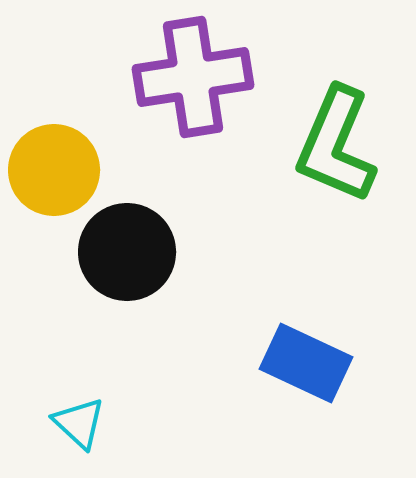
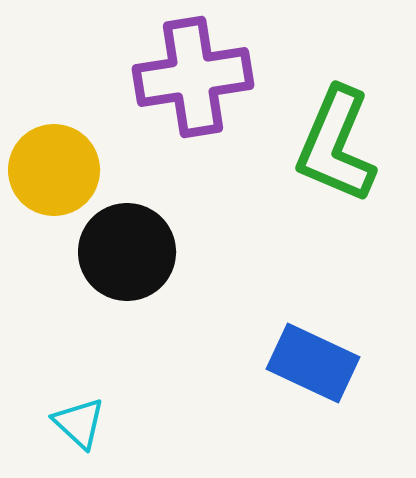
blue rectangle: moved 7 px right
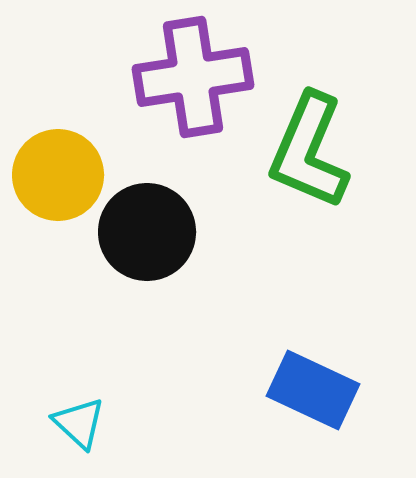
green L-shape: moved 27 px left, 6 px down
yellow circle: moved 4 px right, 5 px down
black circle: moved 20 px right, 20 px up
blue rectangle: moved 27 px down
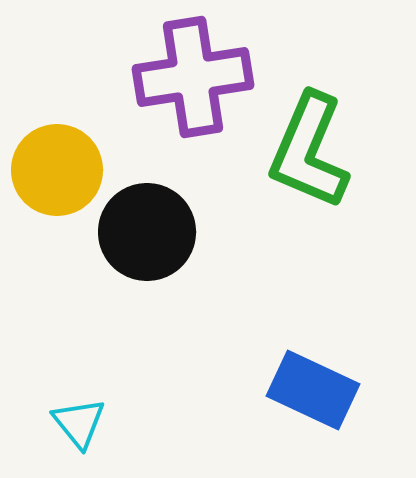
yellow circle: moved 1 px left, 5 px up
cyan triangle: rotated 8 degrees clockwise
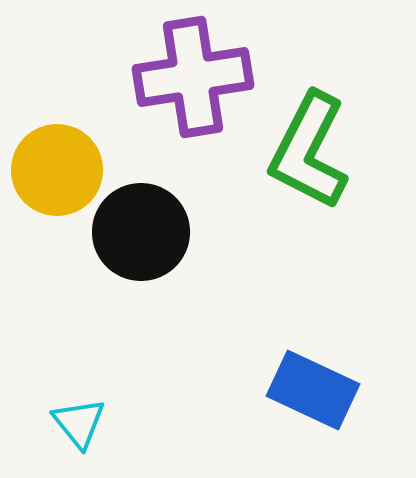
green L-shape: rotated 4 degrees clockwise
black circle: moved 6 px left
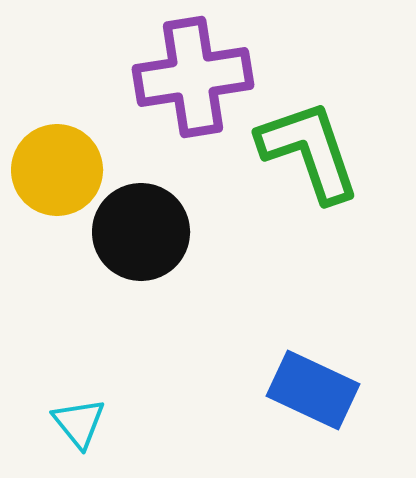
green L-shape: rotated 134 degrees clockwise
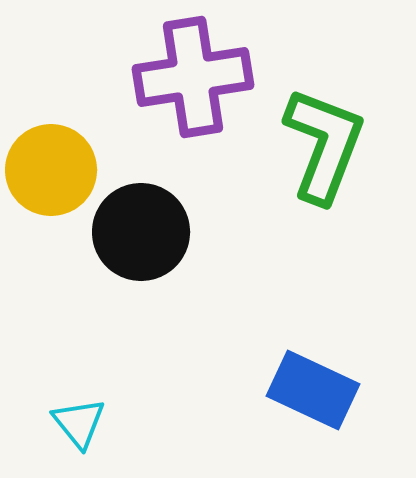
green L-shape: moved 15 px right, 6 px up; rotated 40 degrees clockwise
yellow circle: moved 6 px left
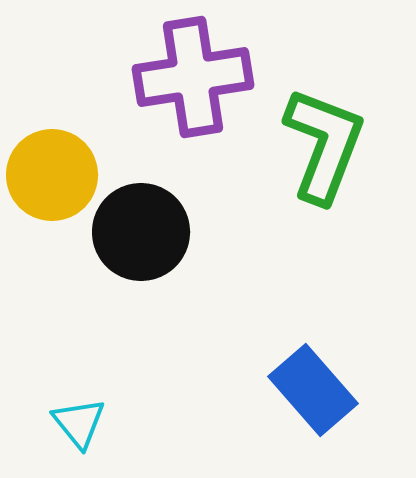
yellow circle: moved 1 px right, 5 px down
blue rectangle: rotated 24 degrees clockwise
